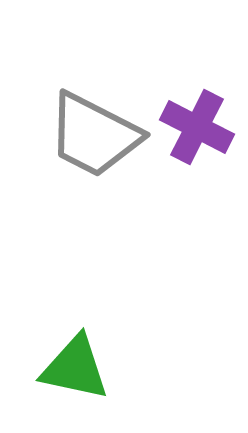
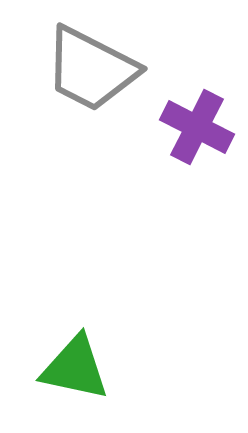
gray trapezoid: moved 3 px left, 66 px up
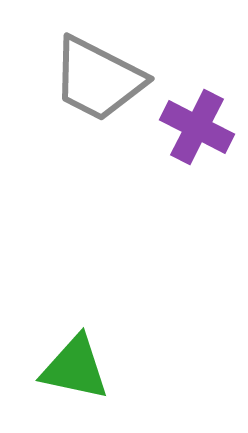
gray trapezoid: moved 7 px right, 10 px down
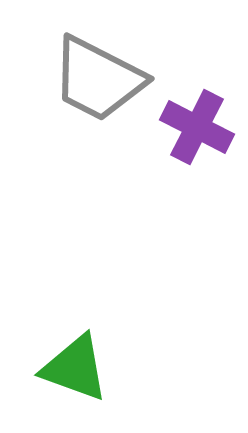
green triangle: rotated 8 degrees clockwise
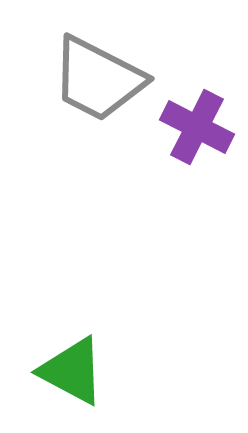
green triangle: moved 3 px left, 3 px down; rotated 8 degrees clockwise
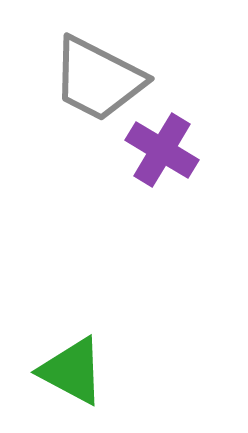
purple cross: moved 35 px left, 23 px down; rotated 4 degrees clockwise
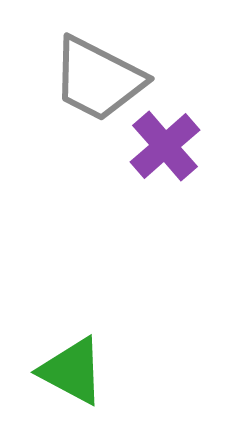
purple cross: moved 3 px right, 4 px up; rotated 18 degrees clockwise
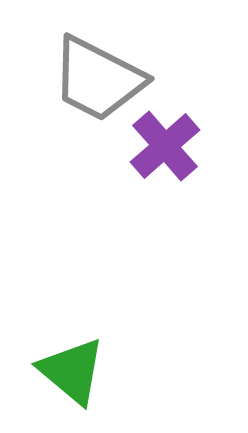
green triangle: rotated 12 degrees clockwise
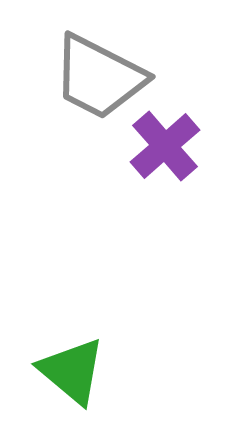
gray trapezoid: moved 1 px right, 2 px up
